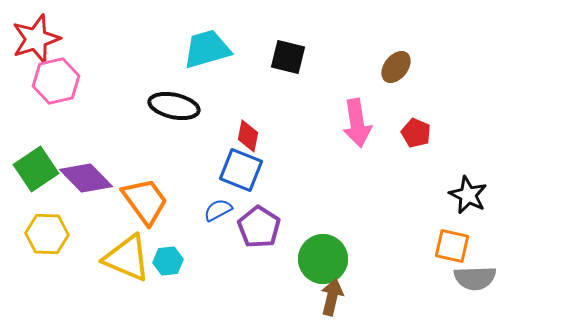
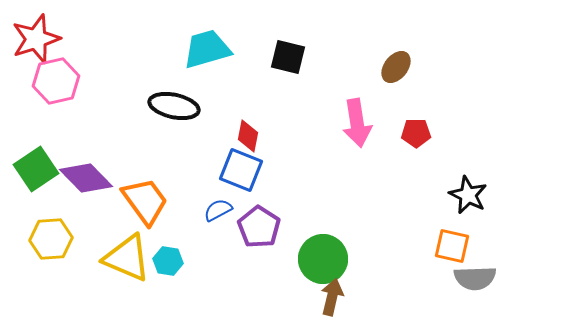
red pentagon: rotated 24 degrees counterclockwise
yellow hexagon: moved 4 px right, 5 px down; rotated 6 degrees counterclockwise
cyan hexagon: rotated 16 degrees clockwise
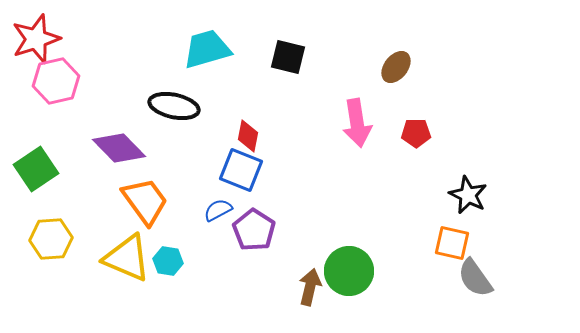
purple diamond: moved 33 px right, 30 px up
purple pentagon: moved 5 px left, 3 px down
orange square: moved 3 px up
green circle: moved 26 px right, 12 px down
gray semicircle: rotated 57 degrees clockwise
brown arrow: moved 22 px left, 10 px up
